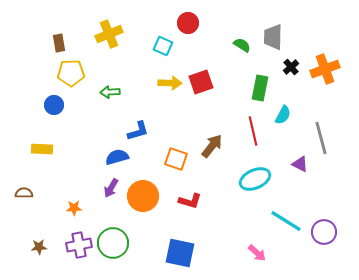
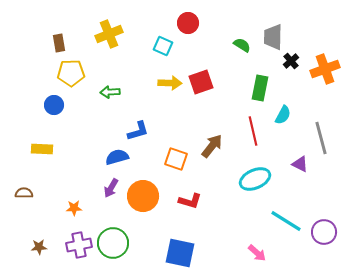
black cross: moved 6 px up
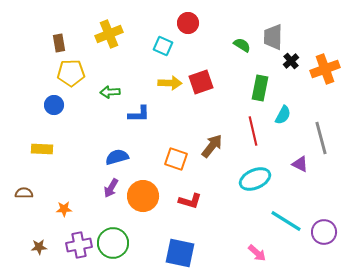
blue L-shape: moved 1 px right, 17 px up; rotated 15 degrees clockwise
orange star: moved 10 px left, 1 px down
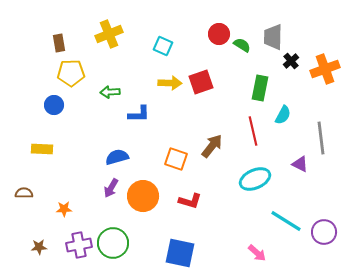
red circle: moved 31 px right, 11 px down
gray line: rotated 8 degrees clockwise
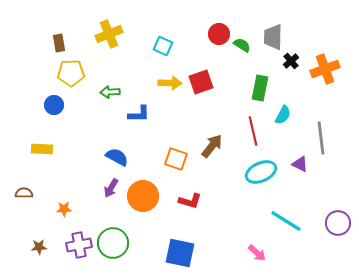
blue semicircle: rotated 45 degrees clockwise
cyan ellipse: moved 6 px right, 7 px up
purple circle: moved 14 px right, 9 px up
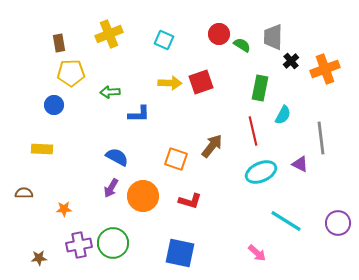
cyan square: moved 1 px right, 6 px up
brown star: moved 11 px down
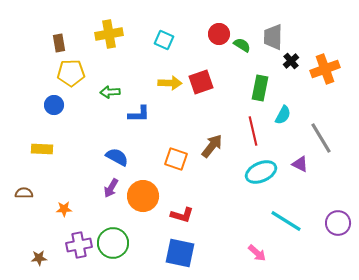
yellow cross: rotated 12 degrees clockwise
gray line: rotated 24 degrees counterclockwise
red L-shape: moved 8 px left, 14 px down
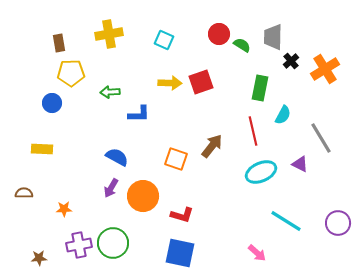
orange cross: rotated 12 degrees counterclockwise
blue circle: moved 2 px left, 2 px up
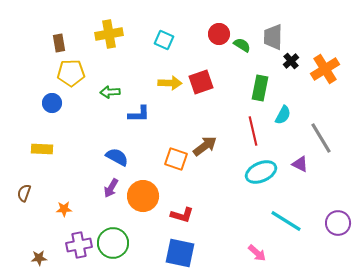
brown arrow: moved 7 px left; rotated 15 degrees clockwise
brown semicircle: rotated 72 degrees counterclockwise
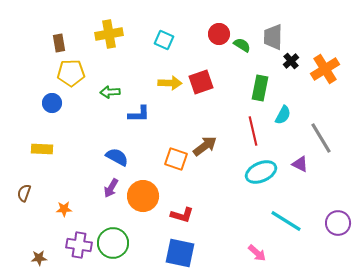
purple cross: rotated 20 degrees clockwise
